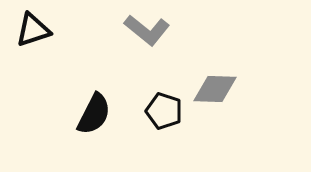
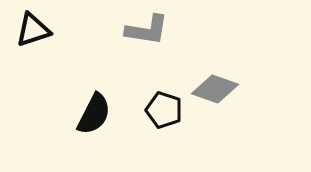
gray L-shape: rotated 30 degrees counterclockwise
gray diamond: rotated 18 degrees clockwise
black pentagon: moved 1 px up
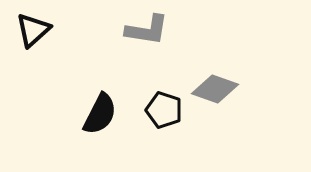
black triangle: rotated 24 degrees counterclockwise
black semicircle: moved 6 px right
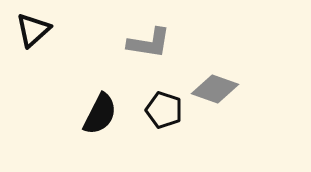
gray L-shape: moved 2 px right, 13 px down
